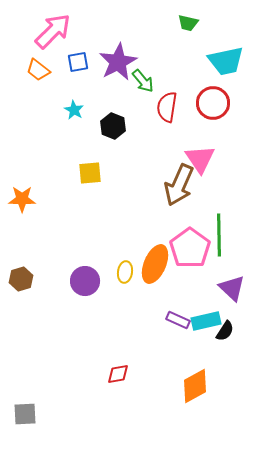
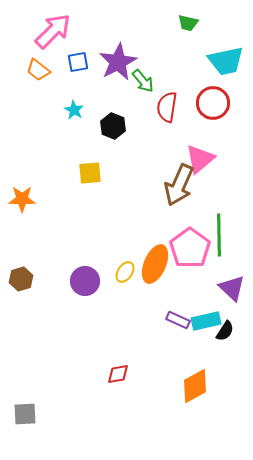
pink triangle: rotated 24 degrees clockwise
yellow ellipse: rotated 25 degrees clockwise
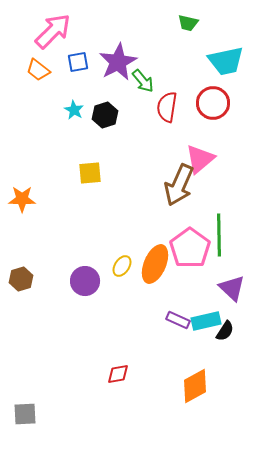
black hexagon: moved 8 px left, 11 px up; rotated 20 degrees clockwise
yellow ellipse: moved 3 px left, 6 px up
